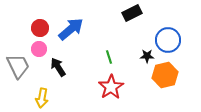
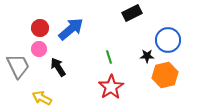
yellow arrow: rotated 108 degrees clockwise
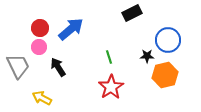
pink circle: moved 2 px up
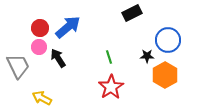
blue arrow: moved 3 px left, 2 px up
black arrow: moved 9 px up
orange hexagon: rotated 15 degrees counterclockwise
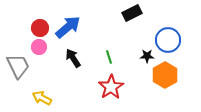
black arrow: moved 15 px right
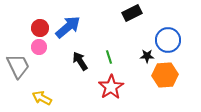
black arrow: moved 7 px right, 3 px down
orange hexagon: rotated 25 degrees clockwise
